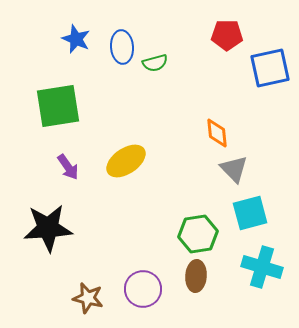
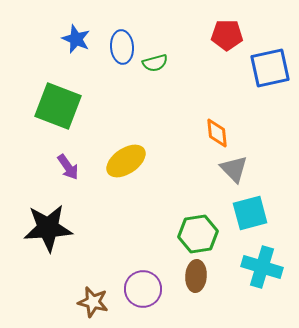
green square: rotated 30 degrees clockwise
brown star: moved 5 px right, 4 px down
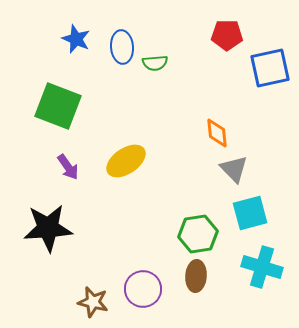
green semicircle: rotated 10 degrees clockwise
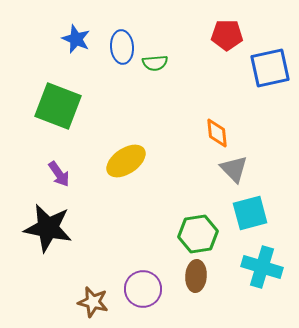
purple arrow: moved 9 px left, 7 px down
black star: rotated 15 degrees clockwise
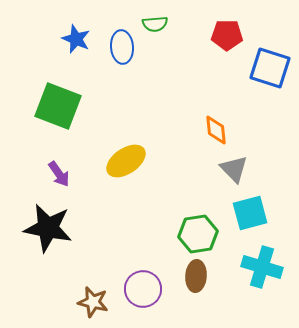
green semicircle: moved 39 px up
blue square: rotated 30 degrees clockwise
orange diamond: moved 1 px left, 3 px up
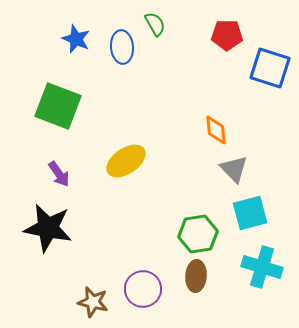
green semicircle: rotated 115 degrees counterclockwise
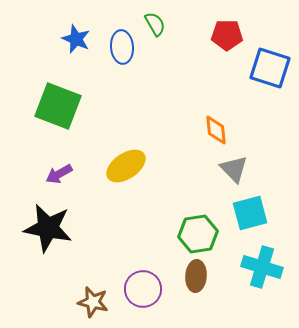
yellow ellipse: moved 5 px down
purple arrow: rotated 96 degrees clockwise
